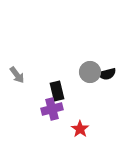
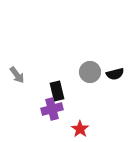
black semicircle: moved 8 px right
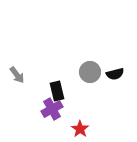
purple cross: rotated 15 degrees counterclockwise
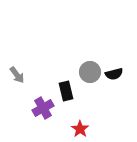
black semicircle: moved 1 px left
black rectangle: moved 9 px right
purple cross: moved 9 px left, 1 px up
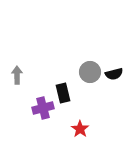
gray arrow: rotated 144 degrees counterclockwise
black rectangle: moved 3 px left, 2 px down
purple cross: rotated 15 degrees clockwise
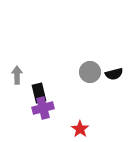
black rectangle: moved 24 px left
